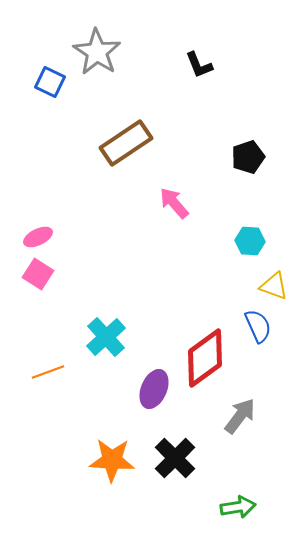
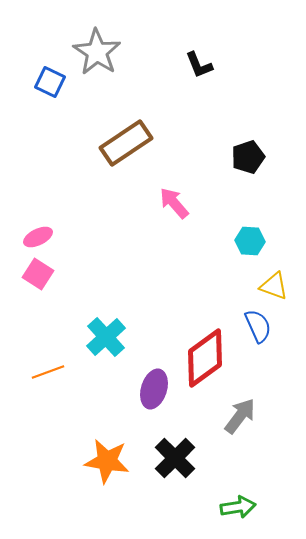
purple ellipse: rotated 6 degrees counterclockwise
orange star: moved 5 px left, 1 px down; rotated 6 degrees clockwise
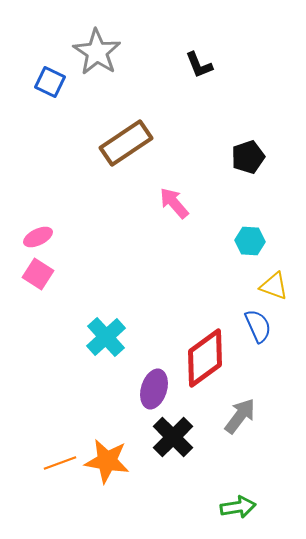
orange line: moved 12 px right, 91 px down
black cross: moved 2 px left, 21 px up
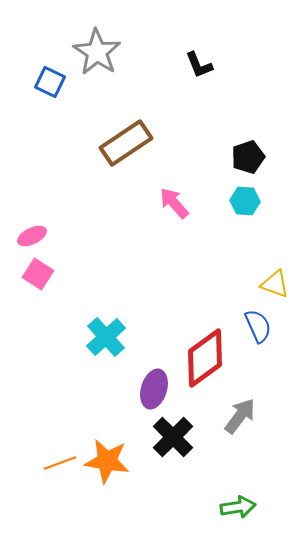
pink ellipse: moved 6 px left, 1 px up
cyan hexagon: moved 5 px left, 40 px up
yellow triangle: moved 1 px right, 2 px up
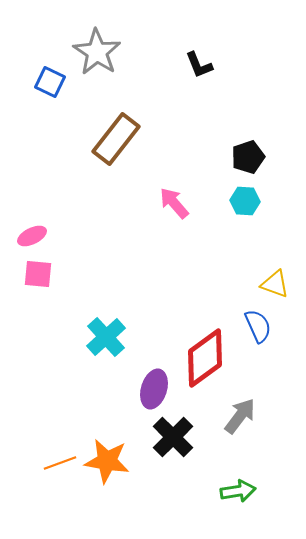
brown rectangle: moved 10 px left, 4 px up; rotated 18 degrees counterclockwise
pink square: rotated 28 degrees counterclockwise
green arrow: moved 16 px up
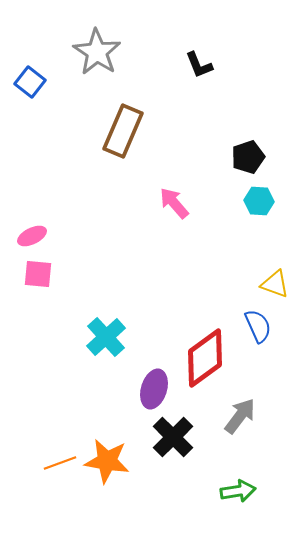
blue square: moved 20 px left; rotated 12 degrees clockwise
brown rectangle: moved 7 px right, 8 px up; rotated 15 degrees counterclockwise
cyan hexagon: moved 14 px right
